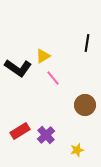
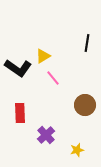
red rectangle: moved 18 px up; rotated 60 degrees counterclockwise
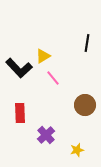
black L-shape: moved 1 px right; rotated 12 degrees clockwise
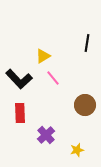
black L-shape: moved 11 px down
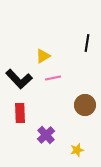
pink line: rotated 63 degrees counterclockwise
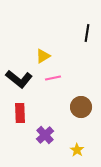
black line: moved 10 px up
black L-shape: rotated 8 degrees counterclockwise
brown circle: moved 4 px left, 2 px down
purple cross: moved 1 px left
yellow star: rotated 24 degrees counterclockwise
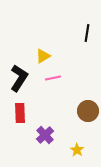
black L-shape: moved 1 px up; rotated 96 degrees counterclockwise
brown circle: moved 7 px right, 4 px down
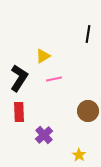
black line: moved 1 px right, 1 px down
pink line: moved 1 px right, 1 px down
red rectangle: moved 1 px left, 1 px up
purple cross: moved 1 px left
yellow star: moved 2 px right, 5 px down
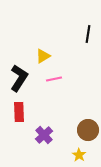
brown circle: moved 19 px down
